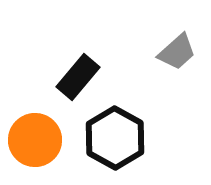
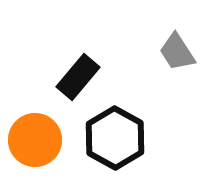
gray trapezoid: rotated 99 degrees clockwise
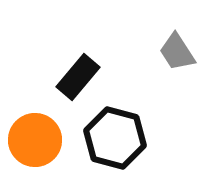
black hexagon: rotated 14 degrees counterclockwise
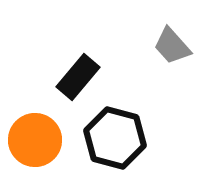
gray trapezoid: moved 5 px left, 6 px up; rotated 9 degrees counterclockwise
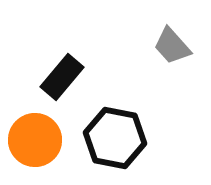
black rectangle: moved 16 px left
black hexagon: rotated 4 degrees counterclockwise
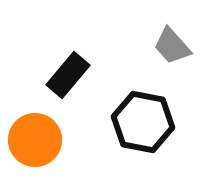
black rectangle: moved 6 px right, 2 px up
black hexagon: moved 28 px right, 16 px up
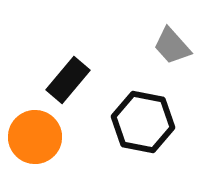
black rectangle: moved 5 px down
orange circle: moved 3 px up
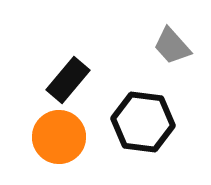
black hexagon: rotated 4 degrees counterclockwise
orange circle: moved 24 px right
